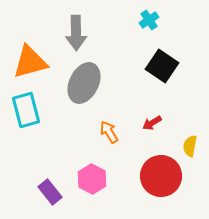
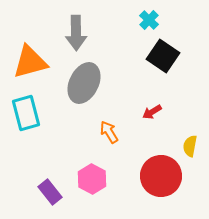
cyan cross: rotated 12 degrees counterclockwise
black square: moved 1 px right, 10 px up
cyan rectangle: moved 3 px down
red arrow: moved 11 px up
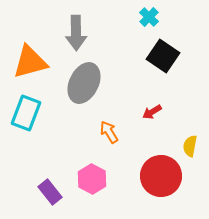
cyan cross: moved 3 px up
cyan rectangle: rotated 36 degrees clockwise
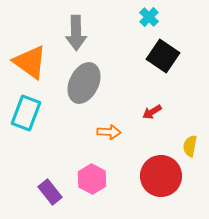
orange triangle: rotated 51 degrees clockwise
orange arrow: rotated 125 degrees clockwise
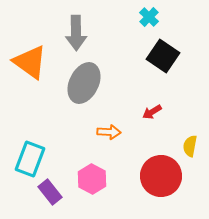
cyan rectangle: moved 4 px right, 46 px down
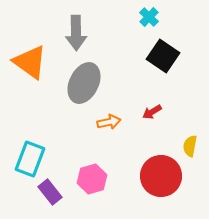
orange arrow: moved 10 px up; rotated 15 degrees counterclockwise
pink hexagon: rotated 16 degrees clockwise
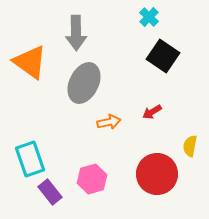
cyan rectangle: rotated 40 degrees counterclockwise
red circle: moved 4 px left, 2 px up
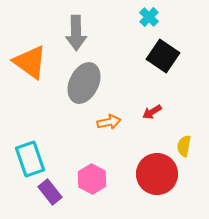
yellow semicircle: moved 6 px left
pink hexagon: rotated 16 degrees counterclockwise
